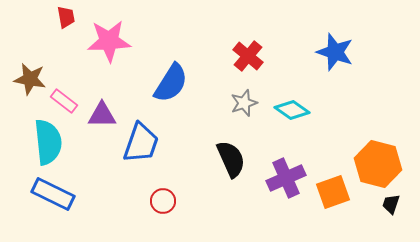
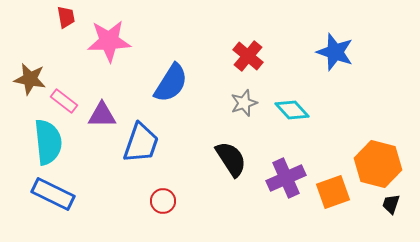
cyan diamond: rotated 12 degrees clockwise
black semicircle: rotated 9 degrees counterclockwise
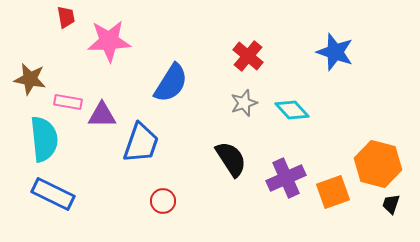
pink rectangle: moved 4 px right, 1 px down; rotated 28 degrees counterclockwise
cyan semicircle: moved 4 px left, 3 px up
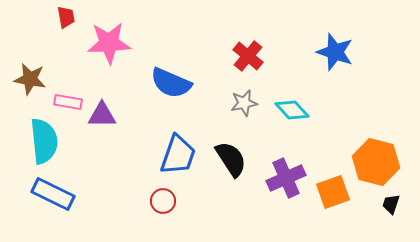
pink star: moved 2 px down
blue semicircle: rotated 81 degrees clockwise
gray star: rotated 8 degrees clockwise
cyan semicircle: moved 2 px down
blue trapezoid: moved 37 px right, 12 px down
orange hexagon: moved 2 px left, 2 px up
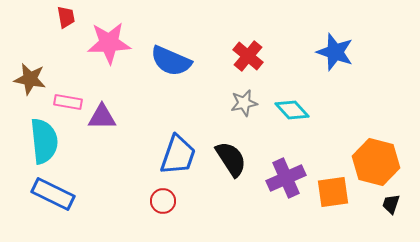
blue semicircle: moved 22 px up
purple triangle: moved 2 px down
orange square: rotated 12 degrees clockwise
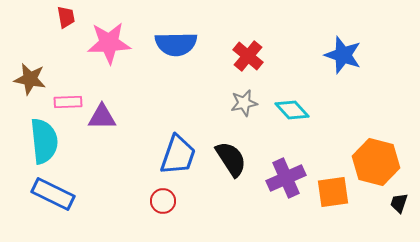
blue star: moved 8 px right, 3 px down
blue semicircle: moved 5 px right, 17 px up; rotated 24 degrees counterclockwise
pink rectangle: rotated 12 degrees counterclockwise
black trapezoid: moved 8 px right, 1 px up
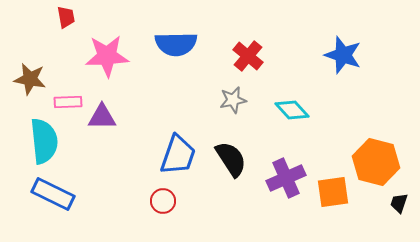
pink star: moved 2 px left, 13 px down
gray star: moved 11 px left, 3 px up
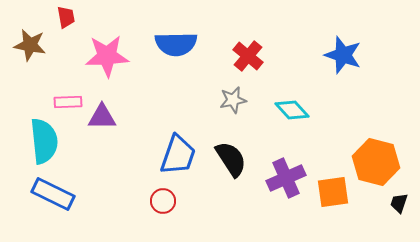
brown star: moved 34 px up
